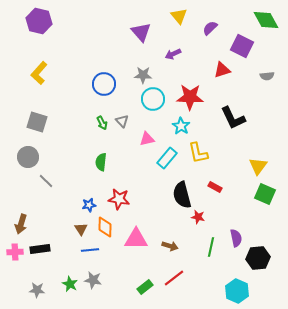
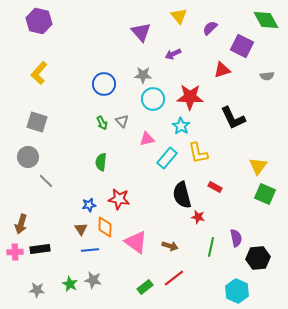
pink triangle at (136, 239): moved 3 px down; rotated 35 degrees clockwise
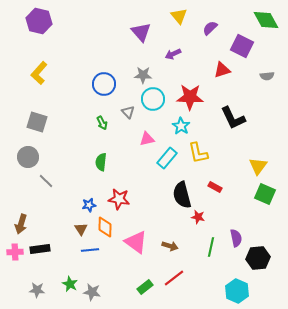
gray triangle at (122, 121): moved 6 px right, 9 px up
gray star at (93, 280): moved 1 px left, 12 px down
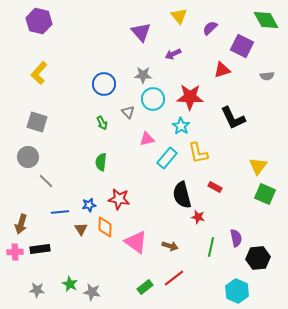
blue line at (90, 250): moved 30 px left, 38 px up
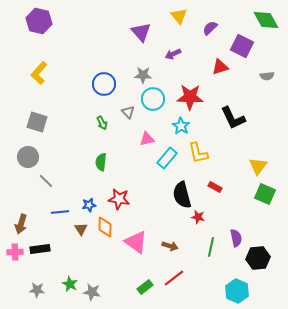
red triangle at (222, 70): moved 2 px left, 3 px up
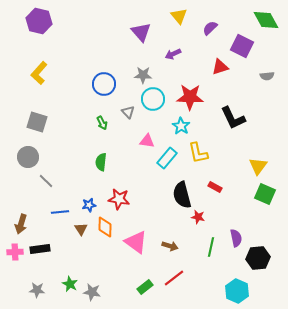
pink triangle at (147, 139): moved 2 px down; rotated 21 degrees clockwise
